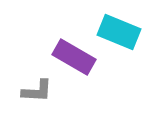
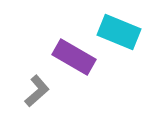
gray L-shape: rotated 44 degrees counterclockwise
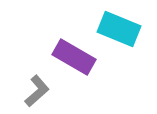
cyan rectangle: moved 3 px up
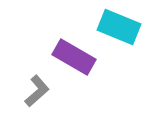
cyan rectangle: moved 2 px up
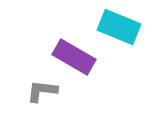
gray L-shape: moved 5 px right; rotated 132 degrees counterclockwise
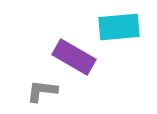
cyan rectangle: rotated 27 degrees counterclockwise
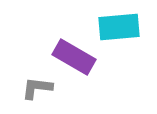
gray L-shape: moved 5 px left, 3 px up
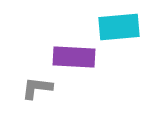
purple rectangle: rotated 27 degrees counterclockwise
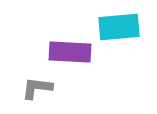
purple rectangle: moved 4 px left, 5 px up
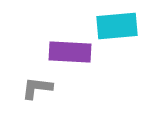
cyan rectangle: moved 2 px left, 1 px up
